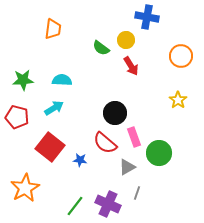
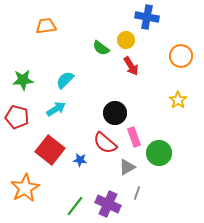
orange trapezoid: moved 7 px left, 3 px up; rotated 105 degrees counterclockwise
cyan semicircle: moved 3 px right; rotated 48 degrees counterclockwise
cyan arrow: moved 2 px right, 1 px down
red square: moved 3 px down
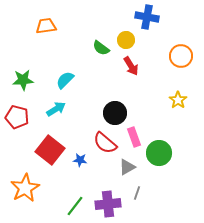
purple cross: rotated 30 degrees counterclockwise
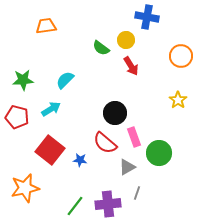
cyan arrow: moved 5 px left
orange star: rotated 16 degrees clockwise
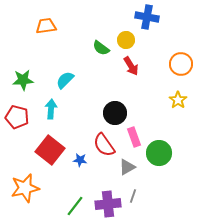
orange circle: moved 8 px down
cyan arrow: rotated 54 degrees counterclockwise
red semicircle: moved 1 px left, 2 px down; rotated 15 degrees clockwise
gray line: moved 4 px left, 3 px down
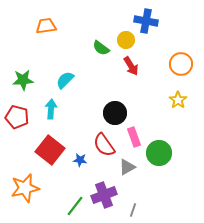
blue cross: moved 1 px left, 4 px down
gray line: moved 14 px down
purple cross: moved 4 px left, 9 px up; rotated 15 degrees counterclockwise
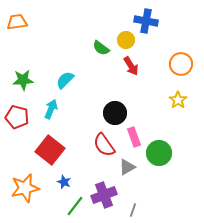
orange trapezoid: moved 29 px left, 4 px up
cyan arrow: rotated 18 degrees clockwise
blue star: moved 16 px left, 22 px down; rotated 16 degrees clockwise
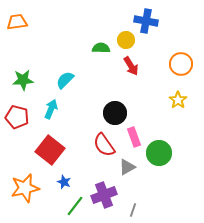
green semicircle: rotated 144 degrees clockwise
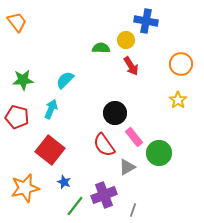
orange trapezoid: rotated 60 degrees clockwise
pink rectangle: rotated 18 degrees counterclockwise
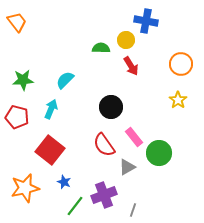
black circle: moved 4 px left, 6 px up
